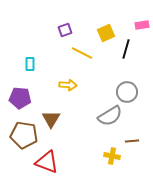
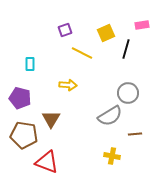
gray circle: moved 1 px right, 1 px down
purple pentagon: rotated 10 degrees clockwise
brown line: moved 3 px right, 7 px up
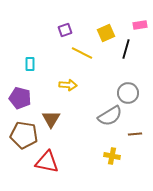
pink rectangle: moved 2 px left
red triangle: rotated 10 degrees counterclockwise
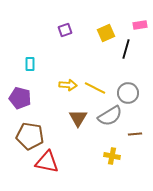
yellow line: moved 13 px right, 35 px down
brown triangle: moved 27 px right, 1 px up
brown pentagon: moved 6 px right, 1 px down
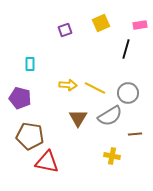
yellow square: moved 5 px left, 10 px up
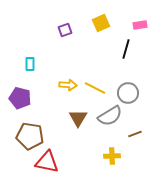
brown line: rotated 16 degrees counterclockwise
yellow cross: rotated 14 degrees counterclockwise
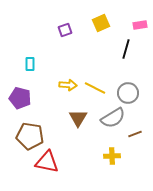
gray semicircle: moved 3 px right, 2 px down
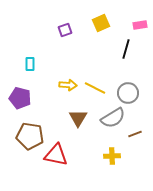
red triangle: moved 9 px right, 7 px up
